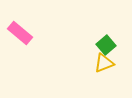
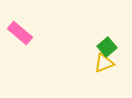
green square: moved 1 px right, 2 px down
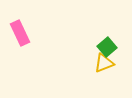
pink rectangle: rotated 25 degrees clockwise
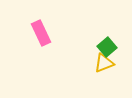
pink rectangle: moved 21 px right
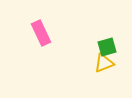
green square: rotated 24 degrees clockwise
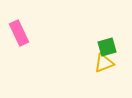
pink rectangle: moved 22 px left
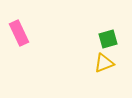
green square: moved 1 px right, 8 px up
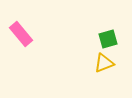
pink rectangle: moved 2 px right, 1 px down; rotated 15 degrees counterclockwise
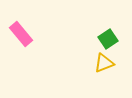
green square: rotated 18 degrees counterclockwise
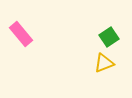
green square: moved 1 px right, 2 px up
